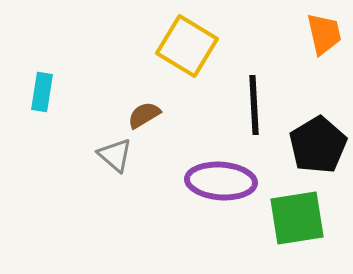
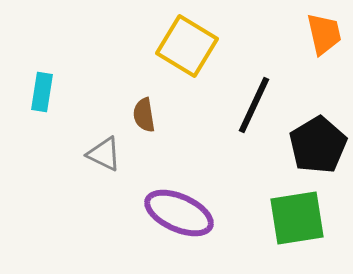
black line: rotated 28 degrees clockwise
brown semicircle: rotated 68 degrees counterclockwise
gray triangle: moved 11 px left, 1 px up; rotated 15 degrees counterclockwise
purple ellipse: moved 42 px left, 32 px down; rotated 20 degrees clockwise
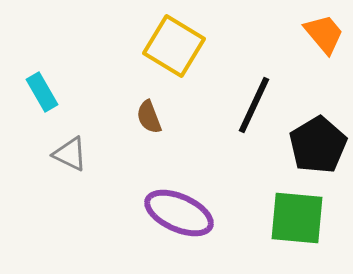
orange trapezoid: rotated 27 degrees counterclockwise
yellow square: moved 13 px left
cyan rectangle: rotated 39 degrees counterclockwise
brown semicircle: moved 5 px right, 2 px down; rotated 12 degrees counterclockwise
gray triangle: moved 34 px left
green square: rotated 14 degrees clockwise
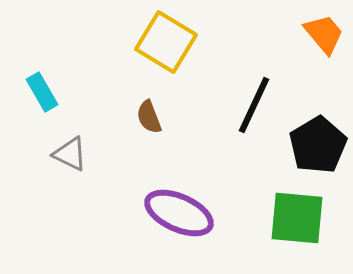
yellow square: moved 8 px left, 4 px up
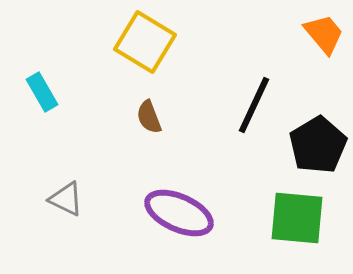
yellow square: moved 21 px left
gray triangle: moved 4 px left, 45 px down
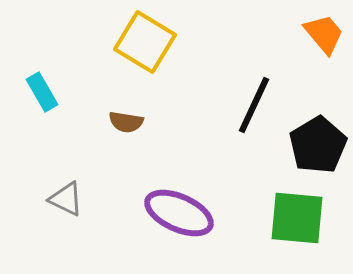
brown semicircle: moved 23 px left, 5 px down; rotated 60 degrees counterclockwise
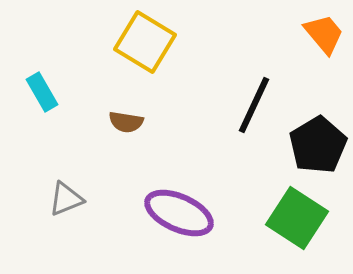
gray triangle: rotated 48 degrees counterclockwise
green square: rotated 28 degrees clockwise
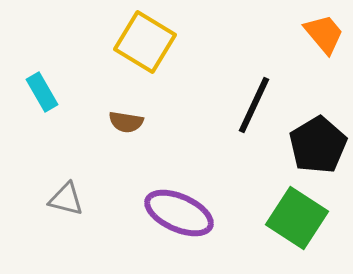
gray triangle: rotated 36 degrees clockwise
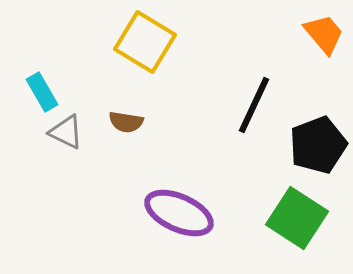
black pentagon: rotated 10 degrees clockwise
gray triangle: moved 67 px up; rotated 12 degrees clockwise
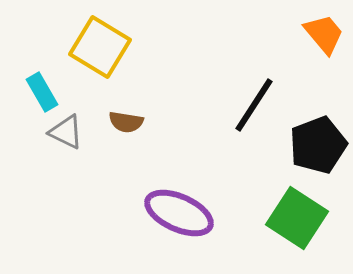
yellow square: moved 45 px left, 5 px down
black line: rotated 8 degrees clockwise
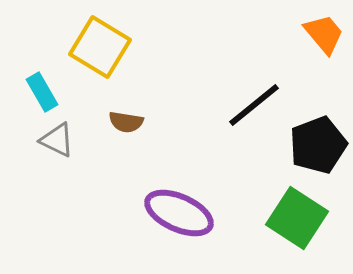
black line: rotated 18 degrees clockwise
gray triangle: moved 9 px left, 8 px down
